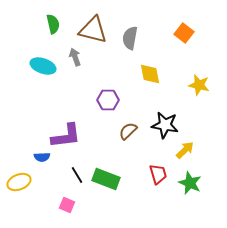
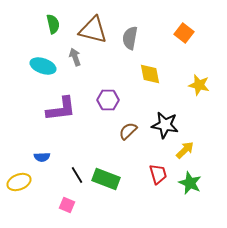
purple L-shape: moved 5 px left, 27 px up
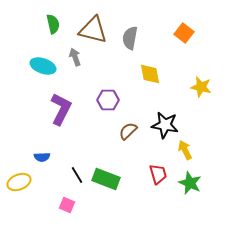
yellow star: moved 2 px right, 2 px down
purple L-shape: rotated 56 degrees counterclockwise
yellow arrow: rotated 72 degrees counterclockwise
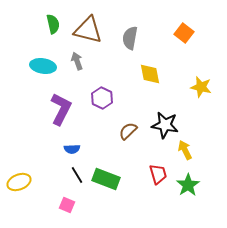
brown triangle: moved 5 px left
gray arrow: moved 2 px right, 4 px down
cyan ellipse: rotated 10 degrees counterclockwise
purple hexagon: moved 6 px left, 2 px up; rotated 25 degrees clockwise
blue semicircle: moved 30 px right, 8 px up
green star: moved 2 px left, 2 px down; rotated 15 degrees clockwise
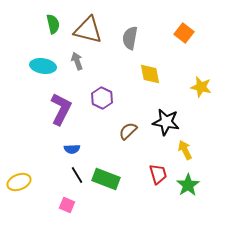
black star: moved 1 px right, 3 px up
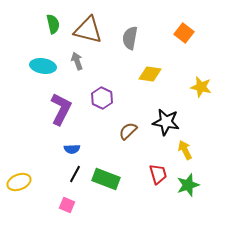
yellow diamond: rotated 70 degrees counterclockwise
black line: moved 2 px left, 1 px up; rotated 60 degrees clockwise
green star: rotated 15 degrees clockwise
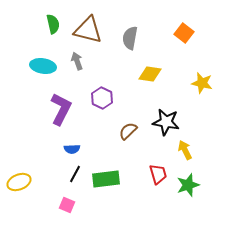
yellow star: moved 1 px right, 4 px up
green rectangle: rotated 28 degrees counterclockwise
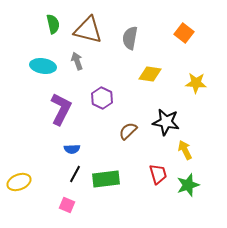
yellow star: moved 6 px left; rotated 10 degrees counterclockwise
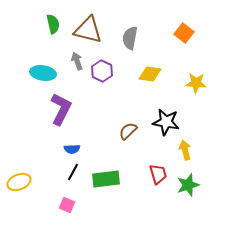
cyan ellipse: moved 7 px down
purple hexagon: moved 27 px up
yellow arrow: rotated 12 degrees clockwise
black line: moved 2 px left, 2 px up
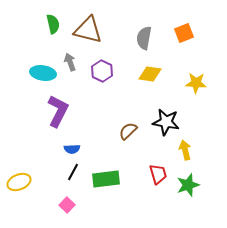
orange square: rotated 30 degrees clockwise
gray semicircle: moved 14 px right
gray arrow: moved 7 px left, 1 px down
purple L-shape: moved 3 px left, 2 px down
pink square: rotated 21 degrees clockwise
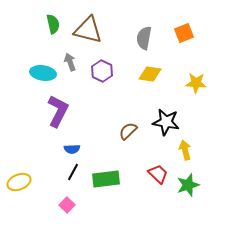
red trapezoid: rotated 30 degrees counterclockwise
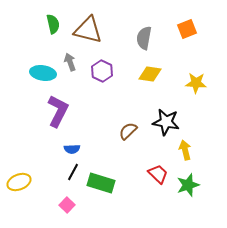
orange square: moved 3 px right, 4 px up
green rectangle: moved 5 px left, 4 px down; rotated 24 degrees clockwise
